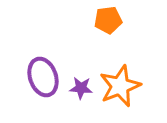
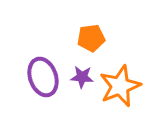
orange pentagon: moved 17 px left, 18 px down
purple star: moved 1 px right, 11 px up
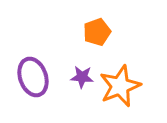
orange pentagon: moved 6 px right, 6 px up; rotated 12 degrees counterclockwise
purple ellipse: moved 10 px left
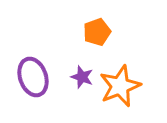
purple star: rotated 15 degrees clockwise
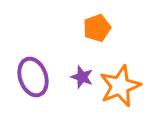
orange pentagon: moved 4 px up
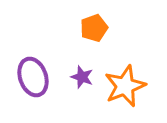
orange pentagon: moved 3 px left
orange star: moved 5 px right
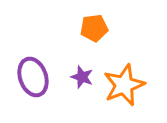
orange pentagon: rotated 12 degrees clockwise
orange star: moved 1 px left, 1 px up
